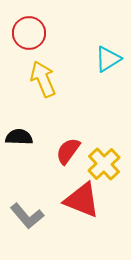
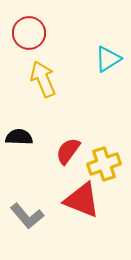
yellow cross: rotated 24 degrees clockwise
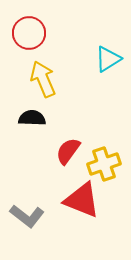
black semicircle: moved 13 px right, 19 px up
gray L-shape: rotated 12 degrees counterclockwise
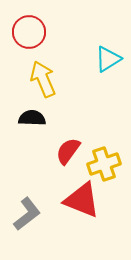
red circle: moved 1 px up
gray L-shape: moved 2 px up; rotated 76 degrees counterclockwise
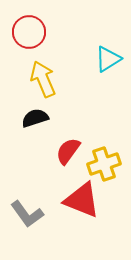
black semicircle: moved 3 px right; rotated 20 degrees counterclockwise
gray L-shape: rotated 92 degrees clockwise
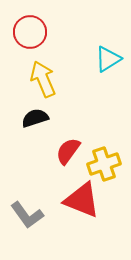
red circle: moved 1 px right
gray L-shape: moved 1 px down
